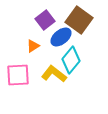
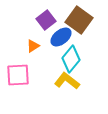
purple square: moved 1 px right
cyan diamond: moved 1 px up
yellow L-shape: moved 13 px right, 7 px down
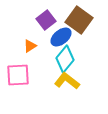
orange triangle: moved 3 px left
cyan diamond: moved 6 px left
